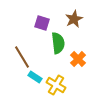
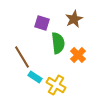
orange cross: moved 4 px up
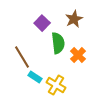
purple square: rotated 28 degrees clockwise
